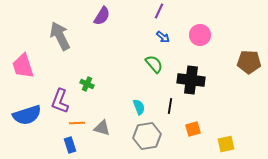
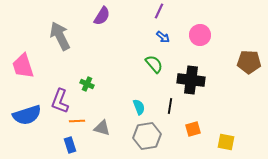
orange line: moved 2 px up
yellow square: moved 2 px up; rotated 24 degrees clockwise
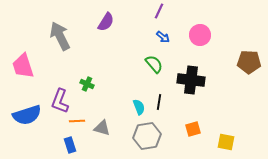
purple semicircle: moved 4 px right, 6 px down
black line: moved 11 px left, 4 px up
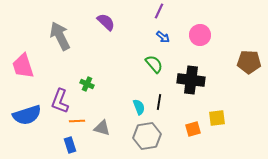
purple semicircle: rotated 78 degrees counterclockwise
yellow square: moved 9 px left, 24 px up; rotated 18 degrees counterclockwise
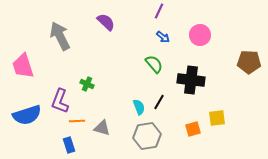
black line: rotated 21 degrees clockwise
blue rectangle: moved 1 px left
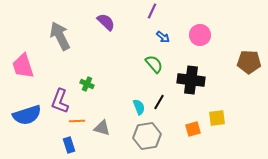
purple line: moved 7 px left
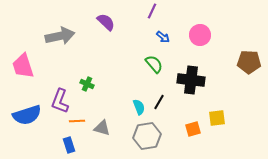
gray arrow: rotated 104 degrees clockwise
